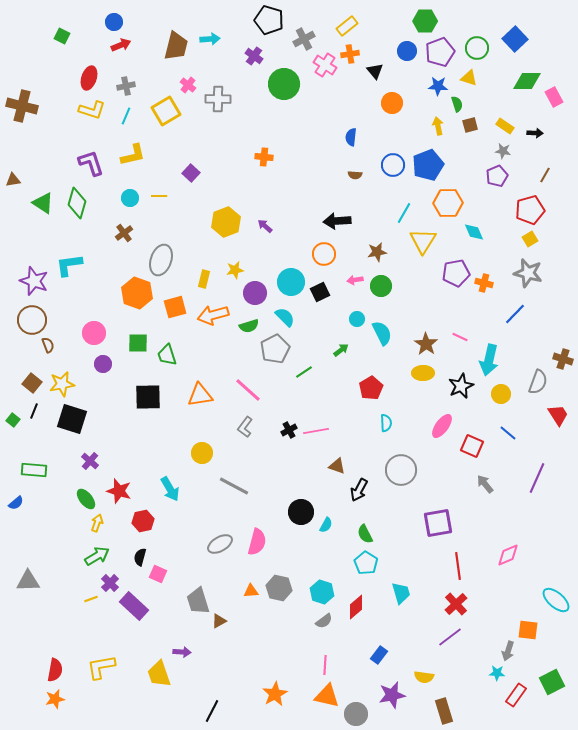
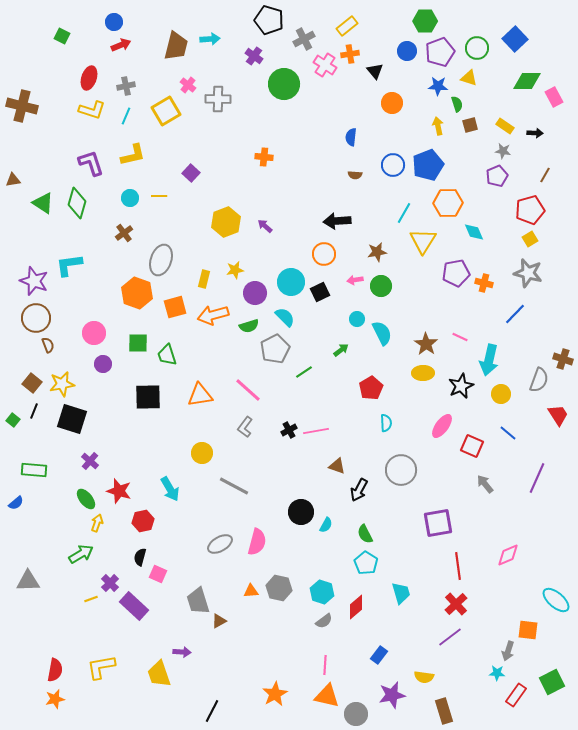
brown circle at (32, 320): moved 4 px right, 2 px up
gray semicircle at (538, 382): moved 1 px right, 2 px up
green arrow at (97, 556): moved 16 px left, 2 px up
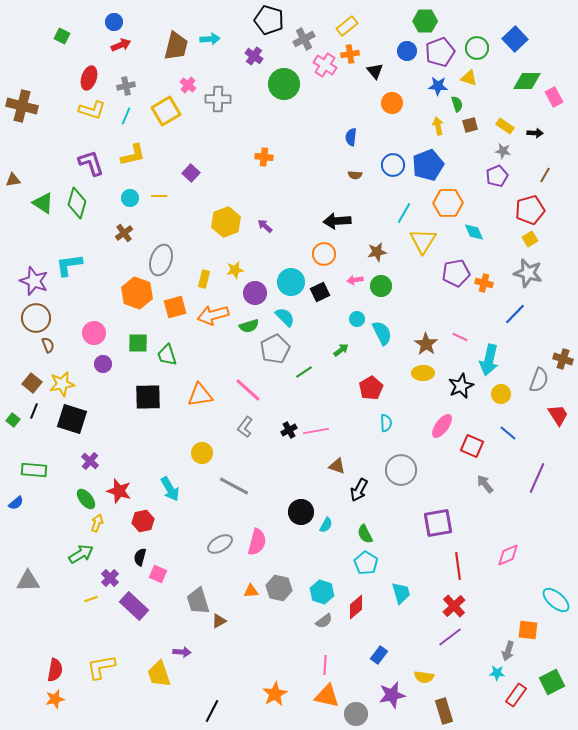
purple cross at (110, 583): moved 5 px up
red cross at (456, 604): moved 2 px left, 2 px down
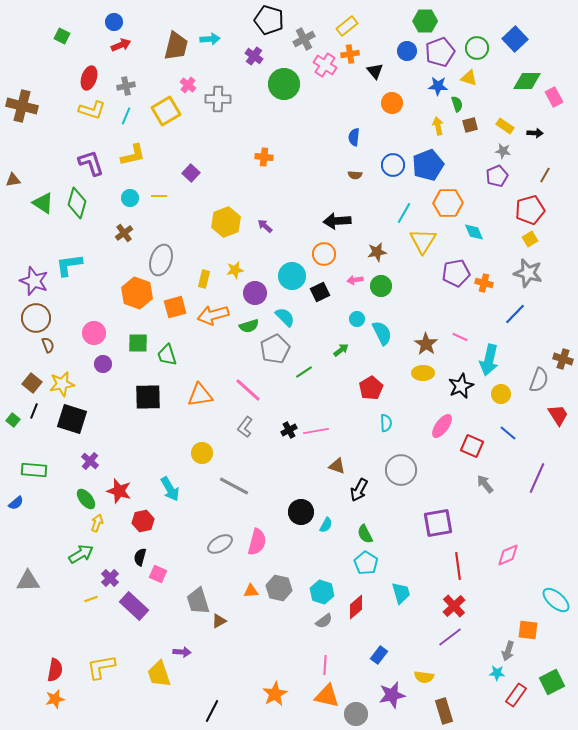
blue semicircle at (351, 137): moved 3 px right
cyan circle at (291, 282): moved 1 px right, 6 px up
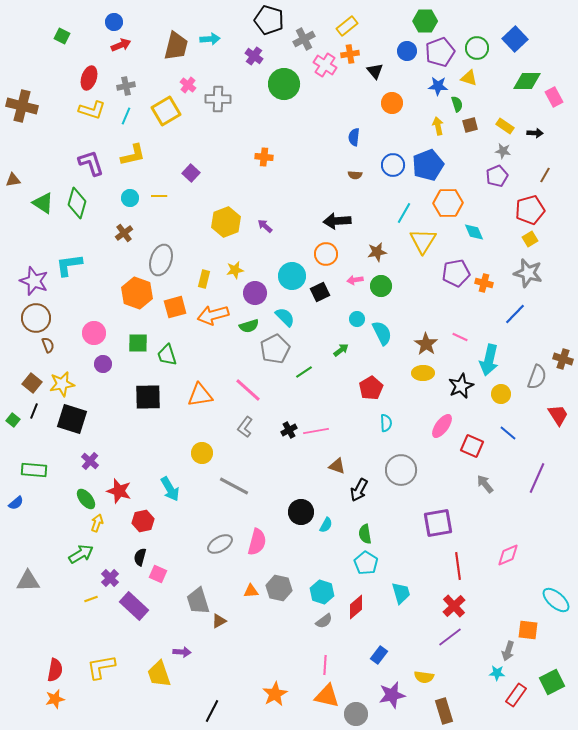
orange circle at (324, 254): moved 2 px right
gray semicircle at (539, 380): moved 2 px left, 3 px up
green semicircle at (365, 534): rotated 18 degrees clockwise
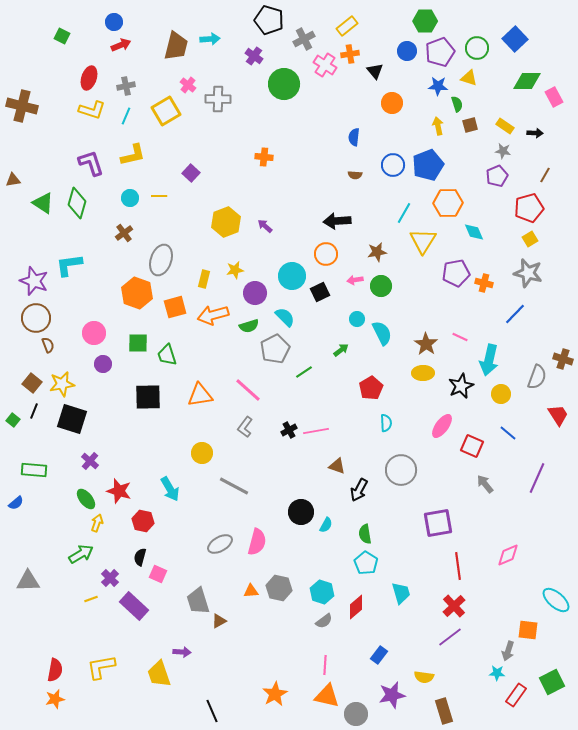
red pentagon at (530, 210): moved 1 px left, 2 px up
red hexagon at (143, 521): rotated 25 degrees clockwise
black line at (212, 711): rotated 50 degrees counterclockwise
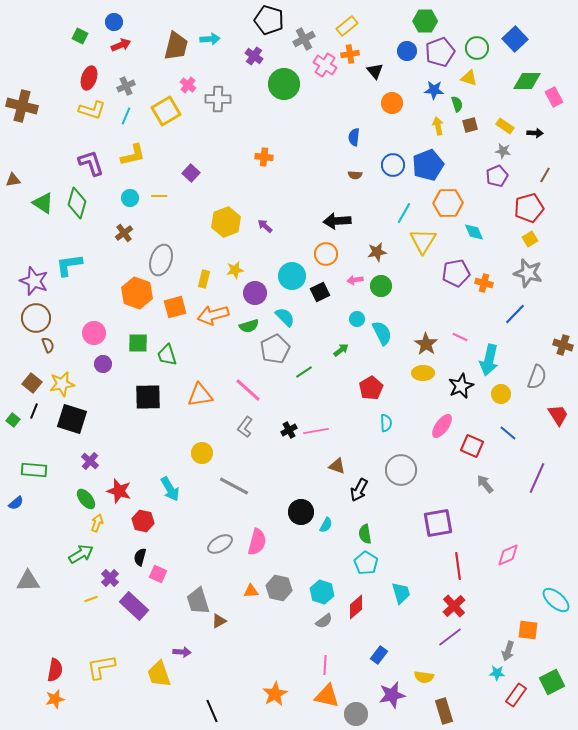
green square at (62, 36): moved 18 px right
gray cross at (126, 86): rotated 12 degrees counterclockwise
blue star at (438, 86): moved 4 px left, 4 px down
brown cross at (563, 359): moved 14 px up
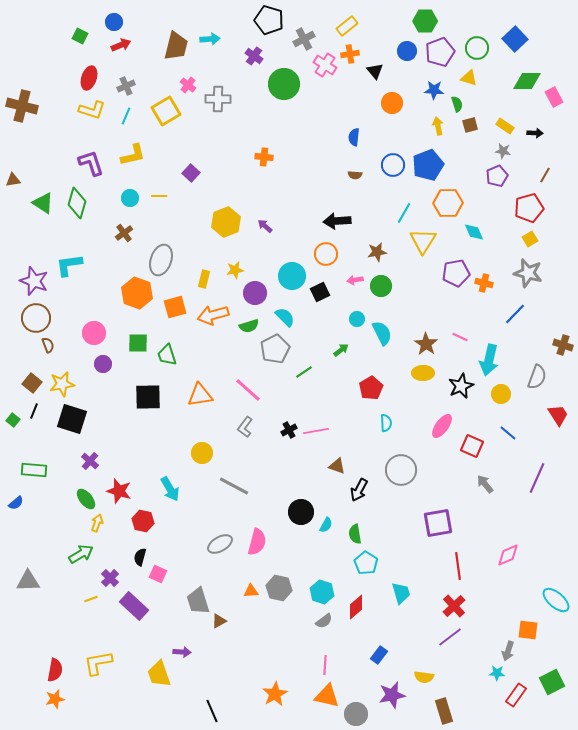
green semicircle at (365, 534): moved 10 px left
yellow L-shape at (101, 667): moved 3 px left, 4 px up
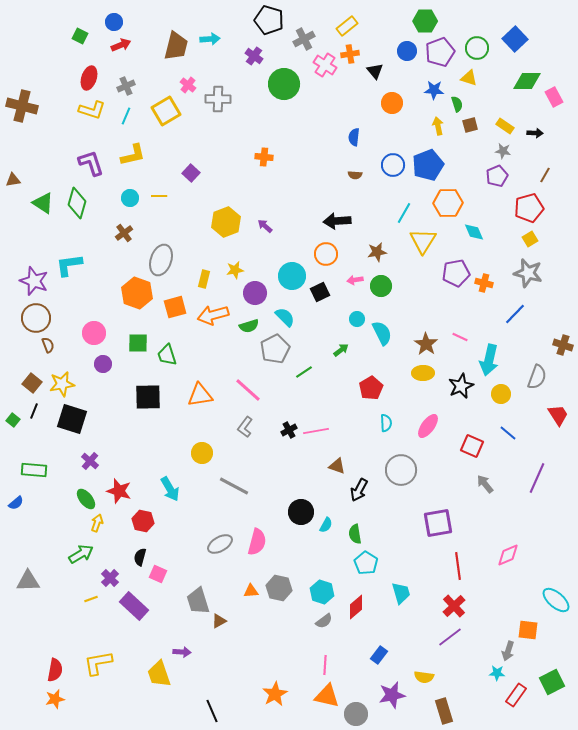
pink ellipse at (442, 426): moved 14 px left
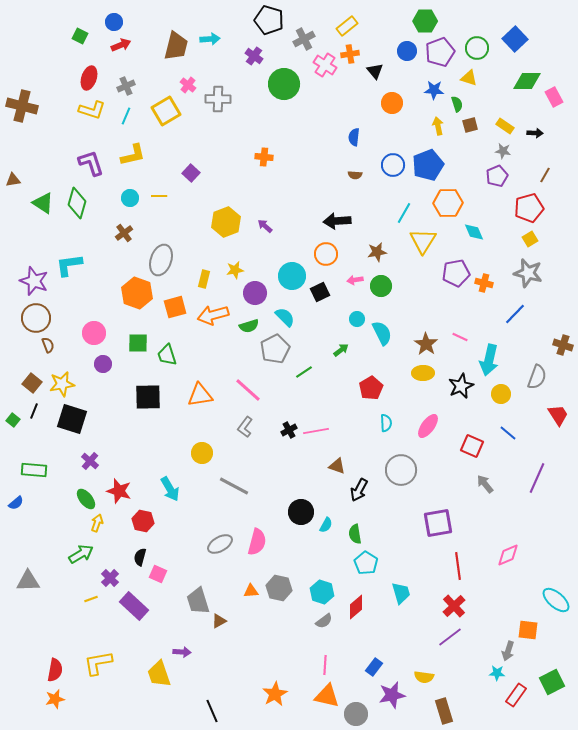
blue rectangle at (379, 655): moved 5 px left, 12 px down
